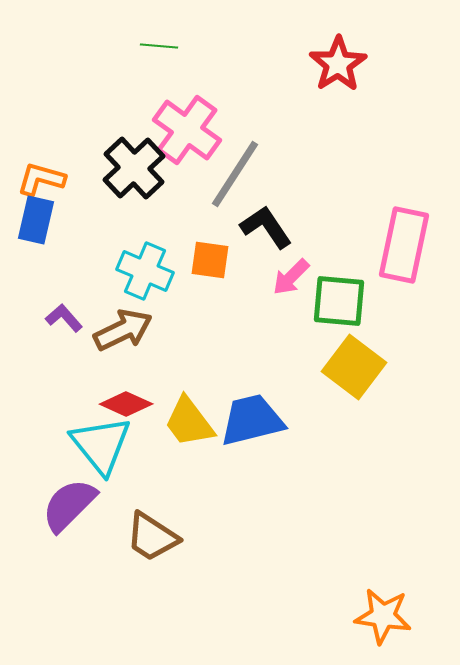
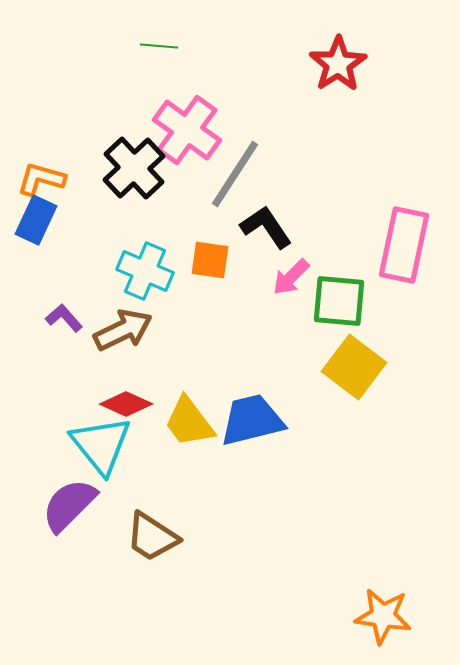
blue rectangle: rotated 12 degrees clockwise
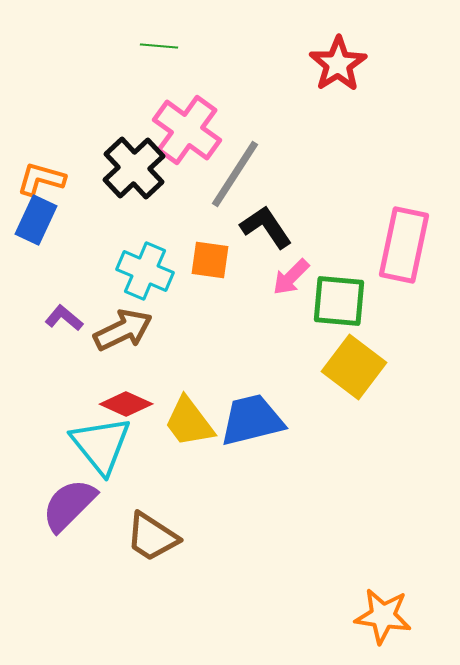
purple L-shape: rotated 9 degrees counterclockwise
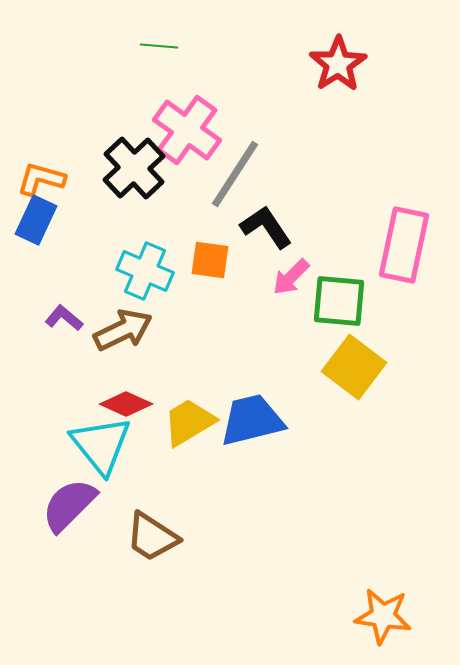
yellow trapezoid: rotated 96 degrees clockwise
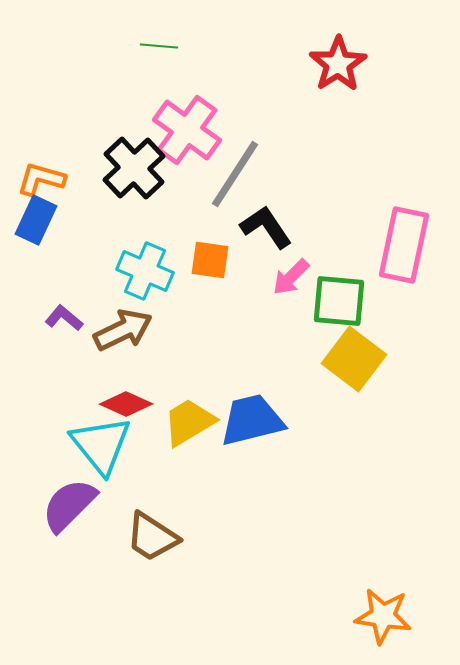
yellow square: moved 8 px up
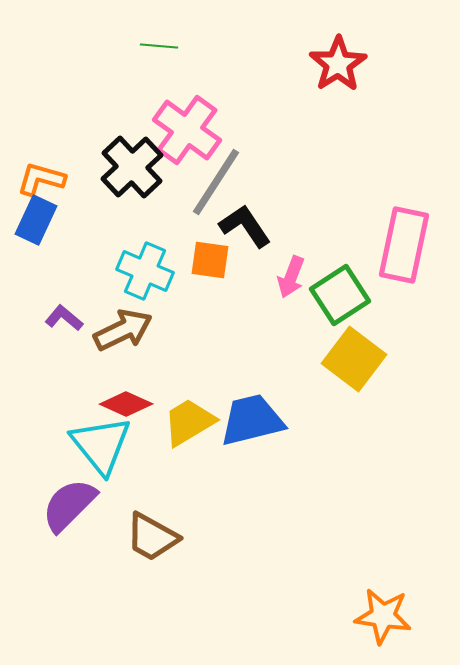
black cross: moved 2 px left, 1 px up
gray line: moved 19 px left, 8 px down
black L-shape: moved 21 px left, 1 px up
pink arrow: rotated 24 degrees counterclockwise
green square: moved 1 px right, 6 px up; rotated 38 degrees counterclockwise
brown trapezoid: rotated 4 degrees counterclockwise
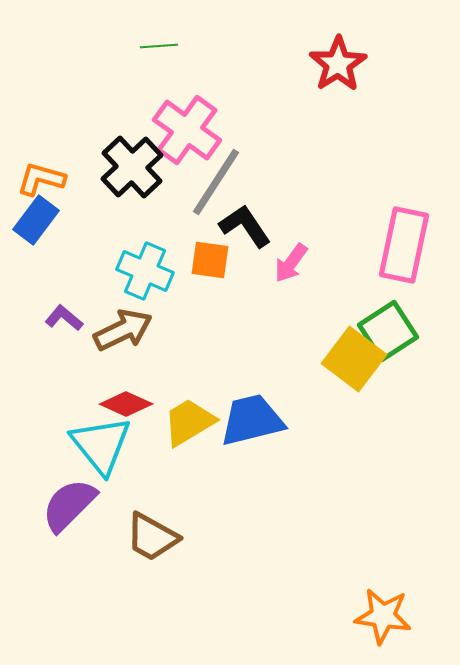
green line: rotated 9 degrees counterclockwise
blue rectangle: rotated 12 degrees clockwise
pink arrow: moved 14 px up; rotated 15 degrees clockwise
green square: moved 48 px right, 36 px down
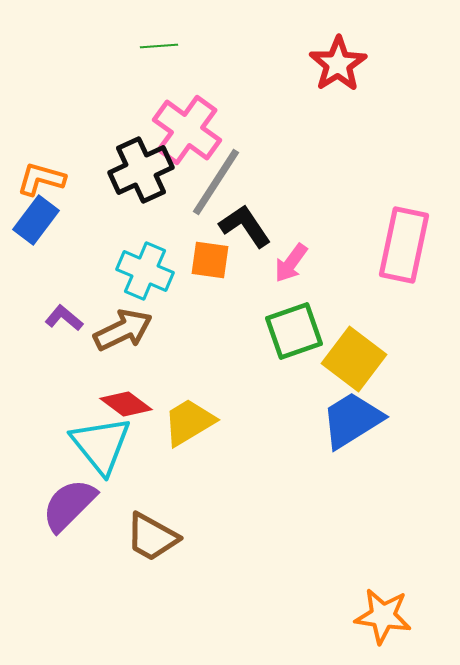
black cross: moved 9 px right, 3 px down; rotated 18 degrees clockwise
green square: moved 94 px left; rotated 14 degrees clockwise
red diamond: rotated 12 degrees clockwise
blue trapezoid: moved 100 px right; rotated 18 degrees counterclockwise
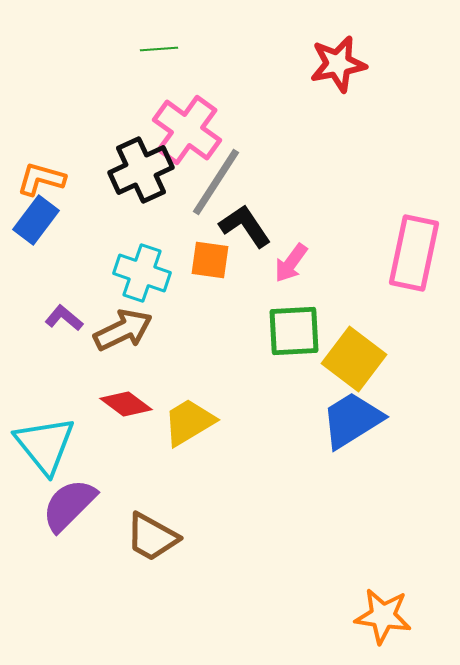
green line: moved 3 px down
red star: rotated 22 degrees clockwise
pink rectangle: moved 10 px right, 8 px down
cyan cross: moved 3 px left, 2 px down; rotated 4 degrees counterclockwise
green square: rotated 16 degrees clockwise
cyan triangle: moved 56 px left
